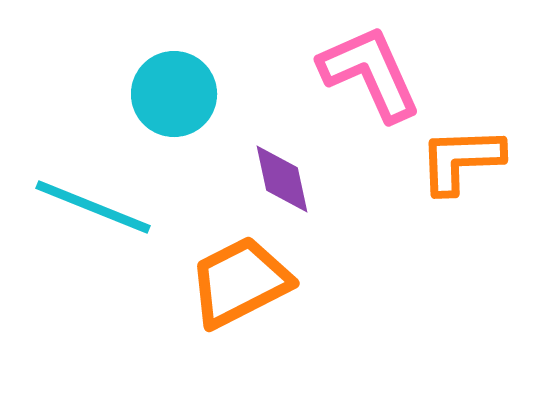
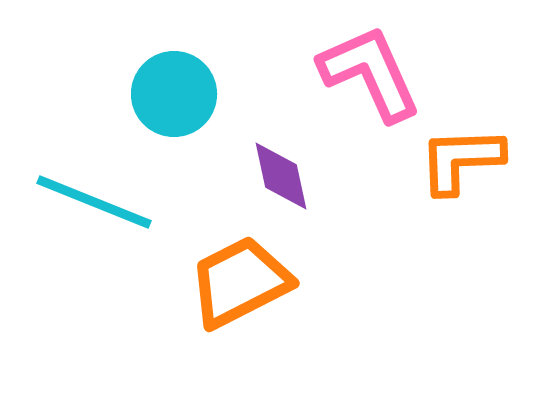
purple diamond: moved 1 px left, 3 px up
cyan line: moved 1 px right, 5 px up
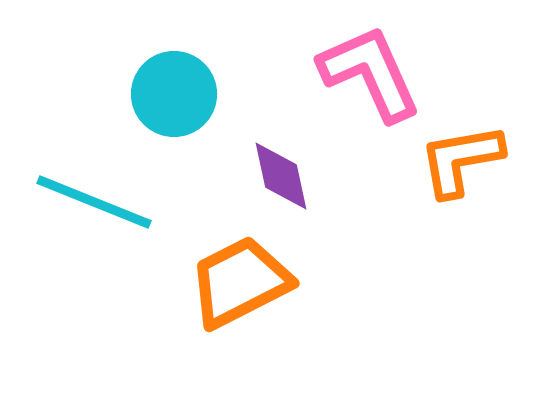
orange L-shape: rotated 8 degrees counterclockwise
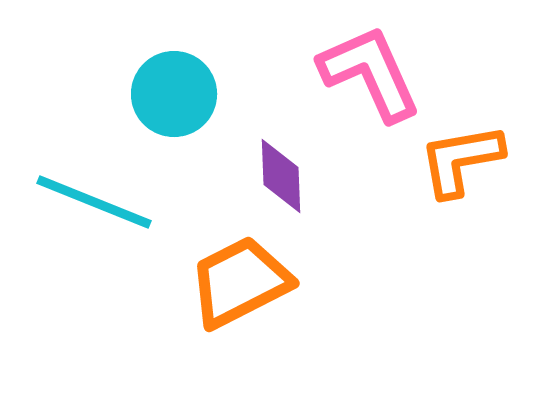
purple diamond: rotated 10 degrees clockwise
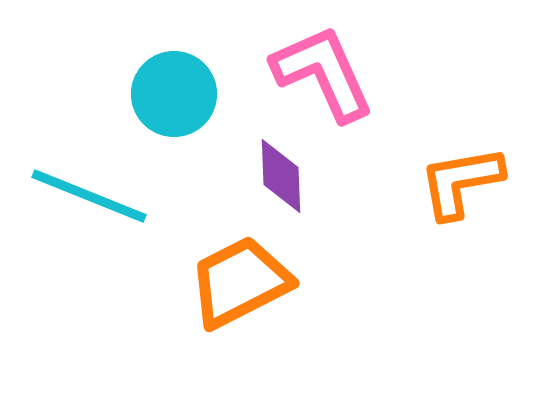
pink L-shape: moved 47 px left
orange L-shape: moved 22 px down
cyan line: moved 5 px left, 6 px up
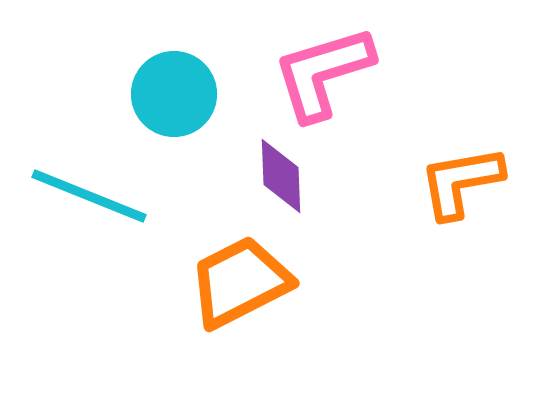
pink L-shape: rotated 83 degrees counterclockwise
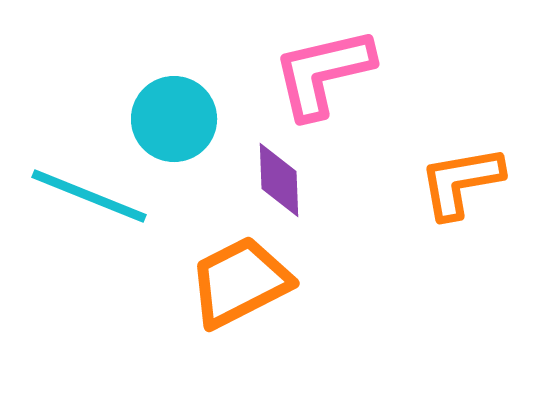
pink L-shape: rotated 4 degrees clockwise
cyan circle: moved 25 px down
purple diamond: moved 2 px left, 4 px down
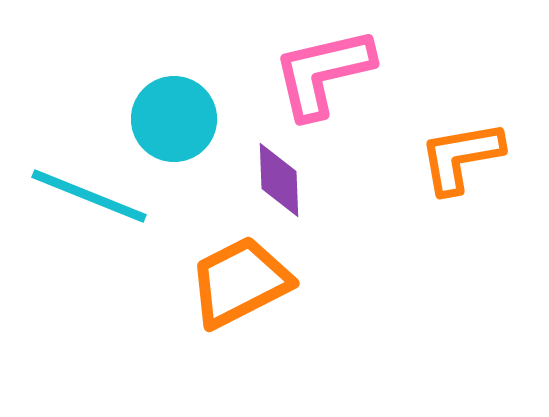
orange L-shape: moved 25 px up
